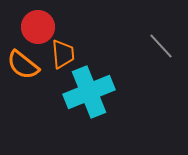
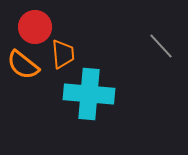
red circle: moved 3 px left
cyan cross: moved 2 px down; rotated 27 degrees clockwise
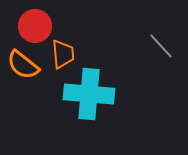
red circle: moved 1 px up
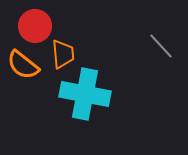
cyan cross: moved 4 px left; rotated 6 degrees clockwise
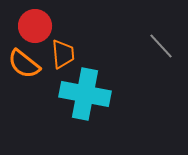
orange semicircle: moved 1 px right, 1 px up
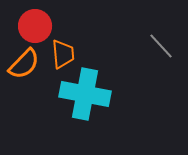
orange semicircle: rotated 84 degrees counterclockwise
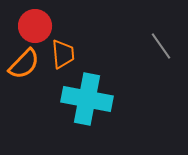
gray line: rotated 8 degrees clockwise
cyan cross: moved 2 px right, 5 px down
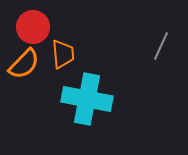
red circle: moved 2 px left, 1 px down
gray line: rotated 60 degrees clockwise
